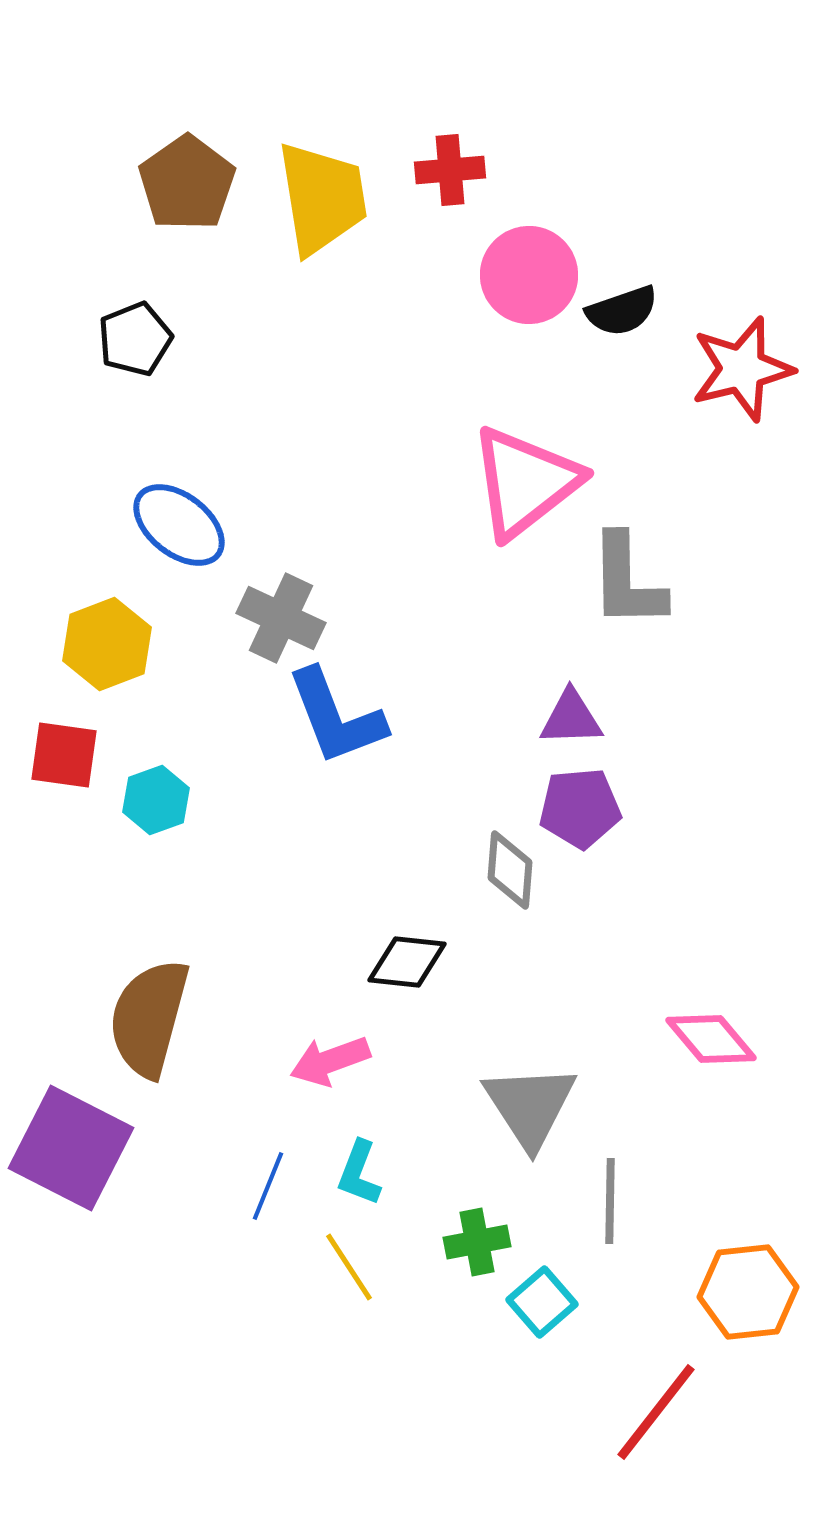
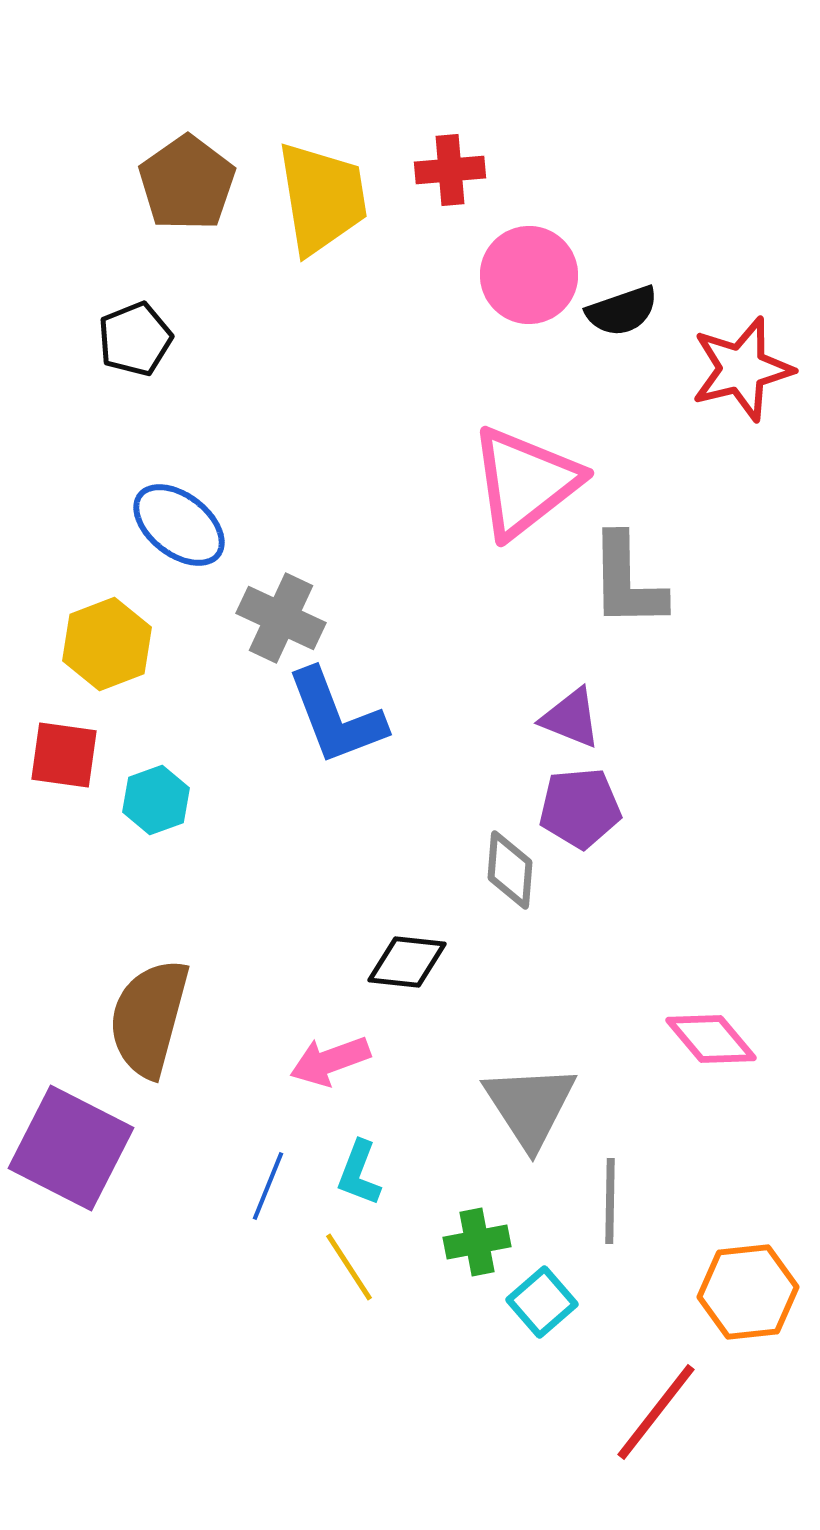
purple triangle: rotated 24 degrees clockwise
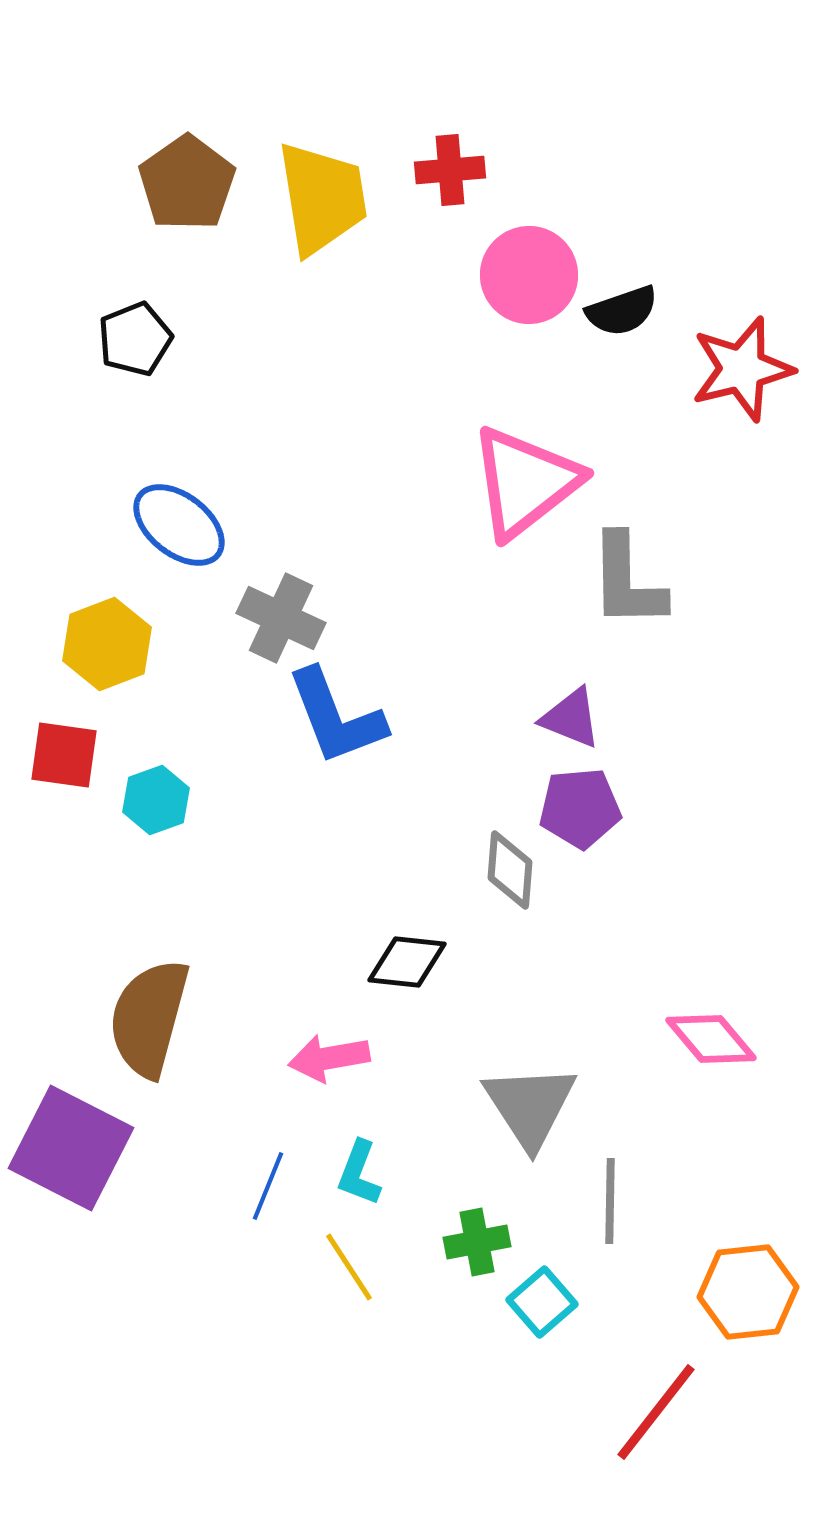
pink arrow: moved 1 px left, 3 px up; rotated 10 degrees clockwise
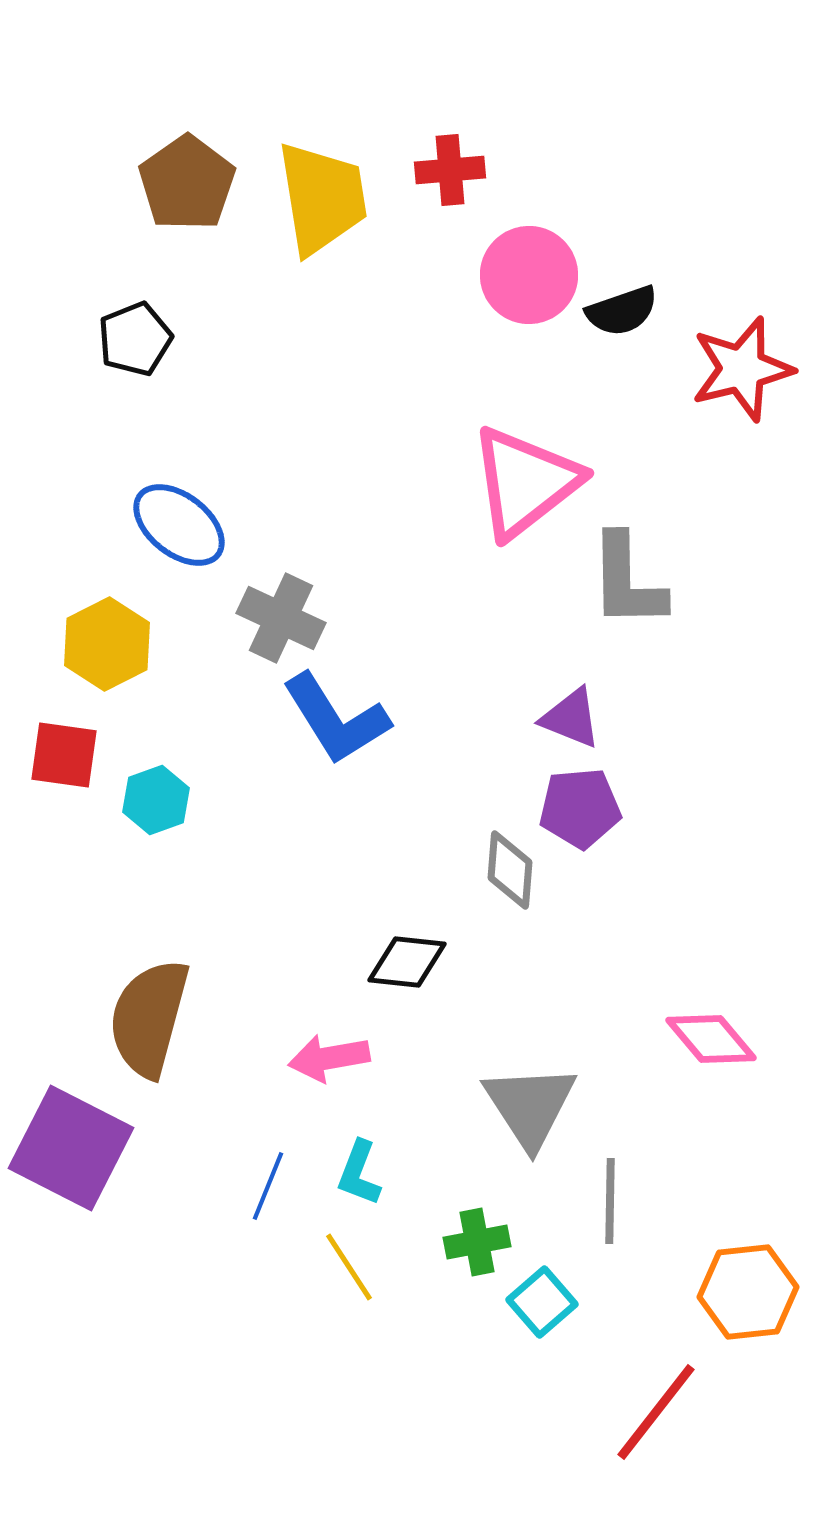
yellow hexagon: rotated 6 degrees counterclockwise
blue L-shape: moved 2 px down; rotated 11 degrees counterclockwise
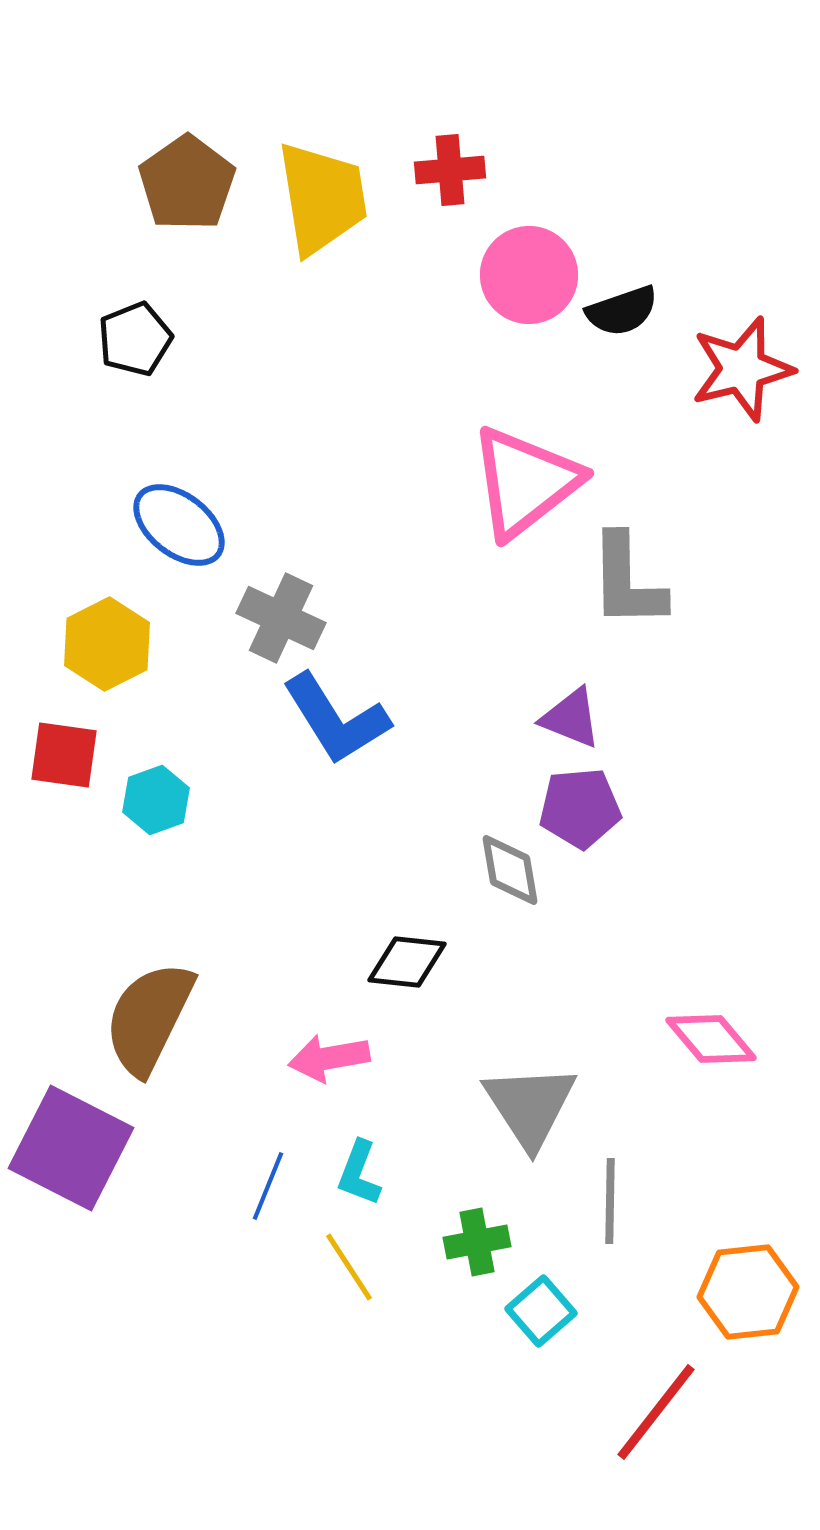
gray diamond: rotated 14 degrees counterclockwise
brown semicircle: rotated 11 degrees clockwise
cyan square: moved 1 px left, 9 px down
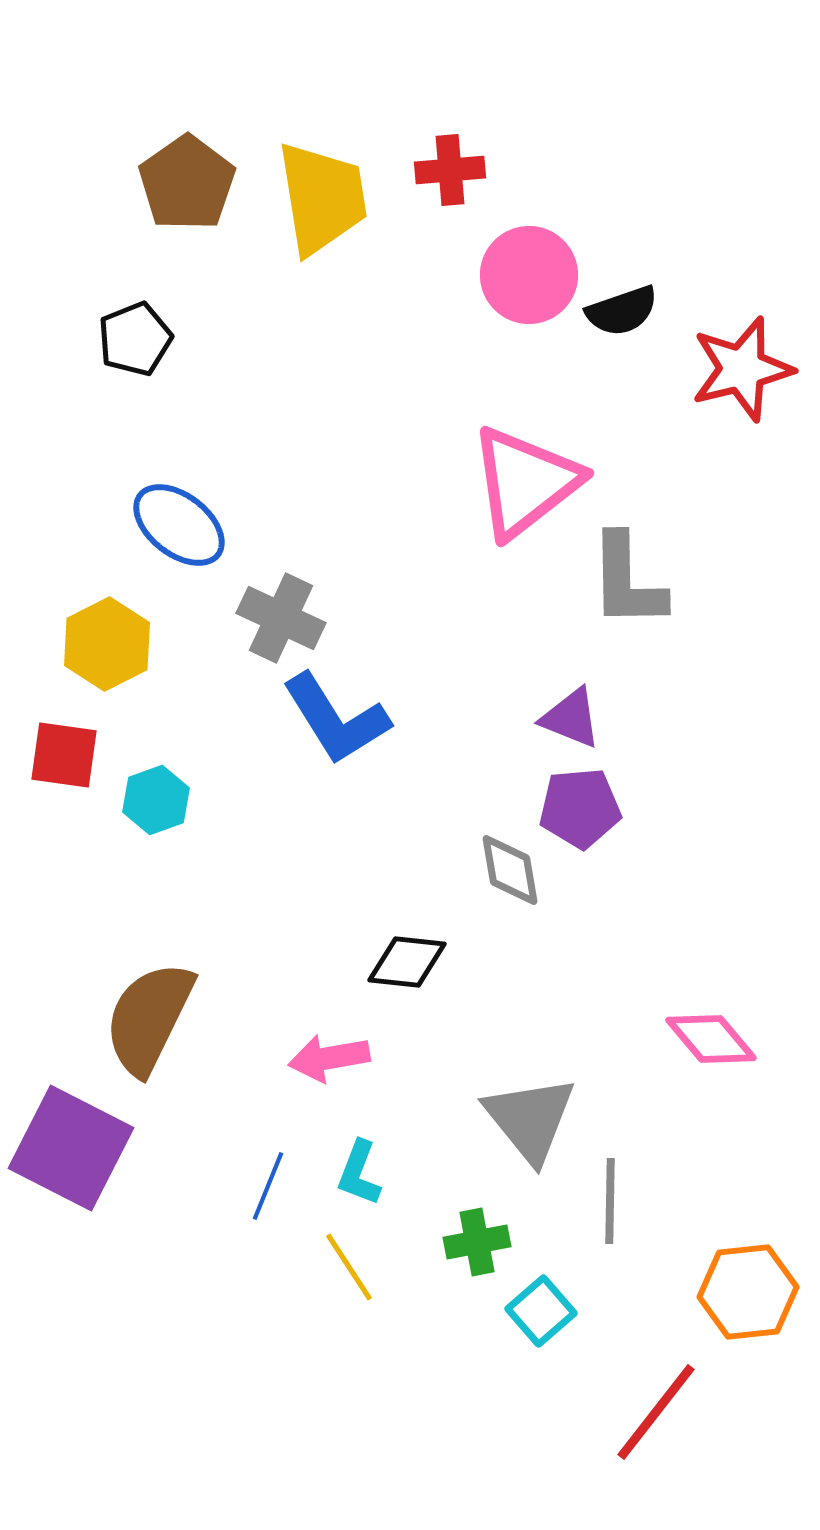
gray triangle: moved 13 px down; rotated 6 degrees counterclockwise
